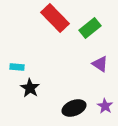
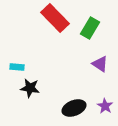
green rectangle: rotated 20 degrees counterclockwise
black star: rotated 24 degrees counterclockwise
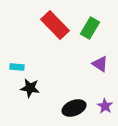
red rectangle: moved 7 px down
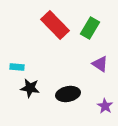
black ellipse: moved 6 px left, 14 px up; rotated 10 degrees clockwise
